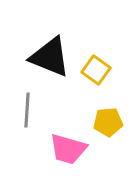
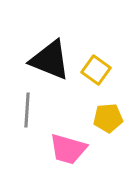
black triangle: moved 3 px down
yellow pentagon: moved 4 px up
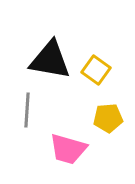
black triangle: rotated 12 degrees counterclockwise
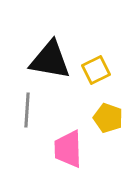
yellow square: rotated 28 degrees clockwise
yellow pentagon: rotated 24 degrees clockwise
pink trapezoid: rotated 72 degrees clockwise
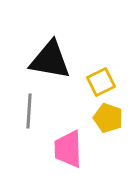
yellow square: moved 5 px right, 12 px down
gray line: moved 2 px right, 1 px down
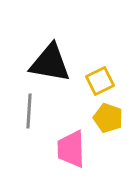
black triangle: moved 3 px down
yellow square: moved 1 px left, 1 px up
pink trapezoid: moved 3 px right
